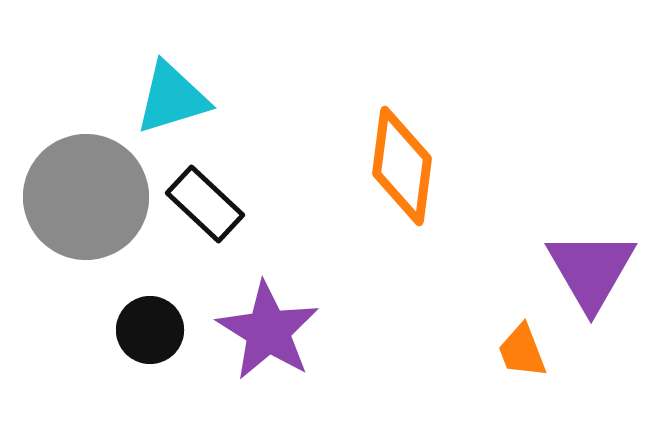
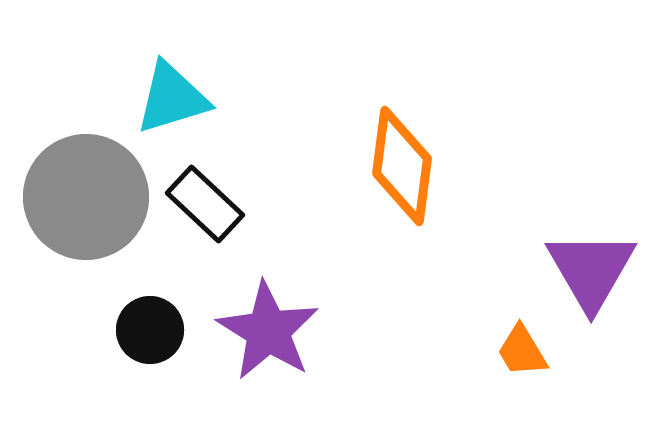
orange trapezoid: rotated 10 degrees counterclockwise
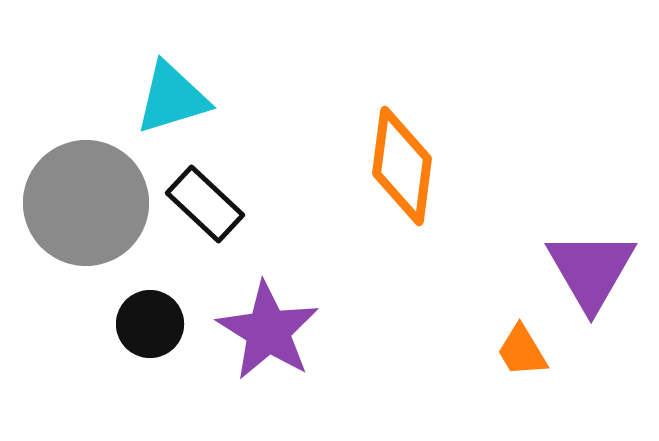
gray circle: moved 6 px down
black circle: moved 6 px up
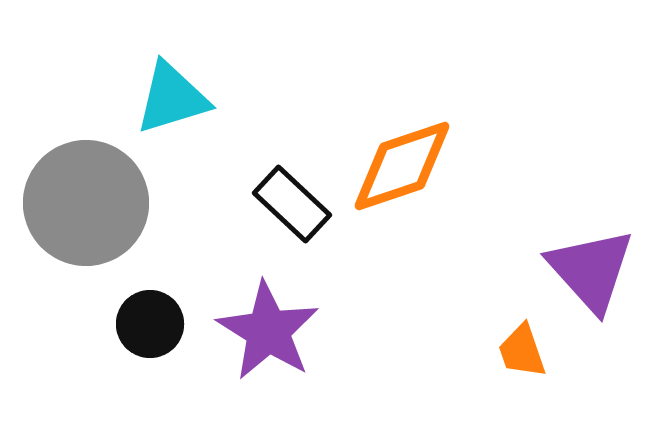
orange diamond: rotated 64 degrees clockwise
black rectangle: moved 87 px right
purple triangle: rotated 12 degrees counterclockwise
orange trapezoid: rotated 12 degrees clockwise
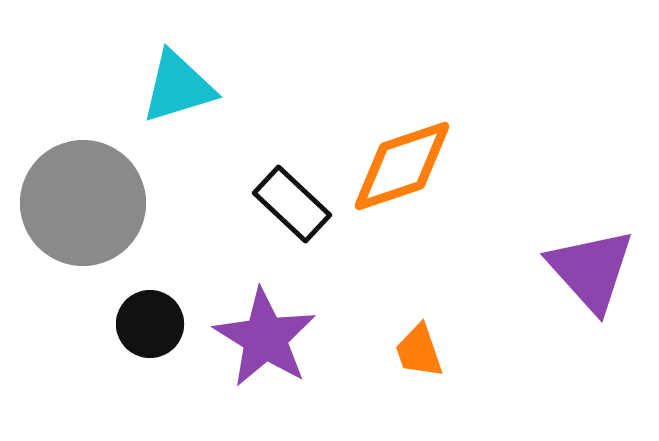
cyan triangle: moved 6 px right, 11 px up
gray circle: moved 3 px left
purple star: moved 3 px left, 7 px down
orange trapezoid: moved 103 px left
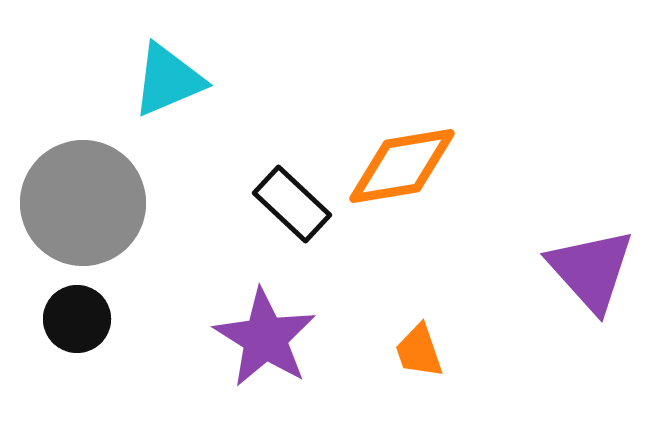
cyan triangle: moved 10 px left, 7 px up; rotated 6 degrees counterclockwise
orange diamond: rotated 9 degrees clockwise
black circle: moved 73 px left, 5 px up
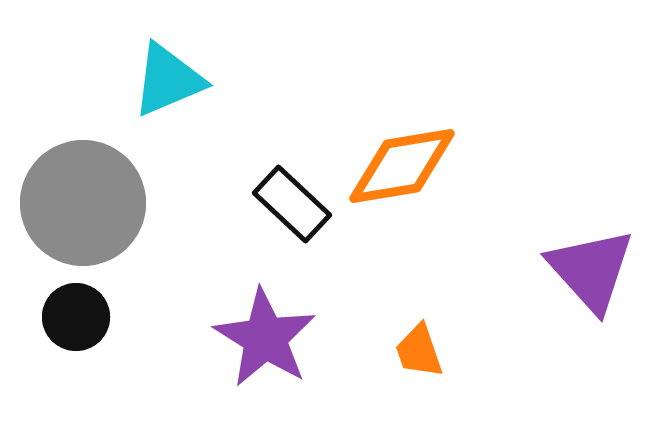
black circle: moved 1 px left, 2 px up
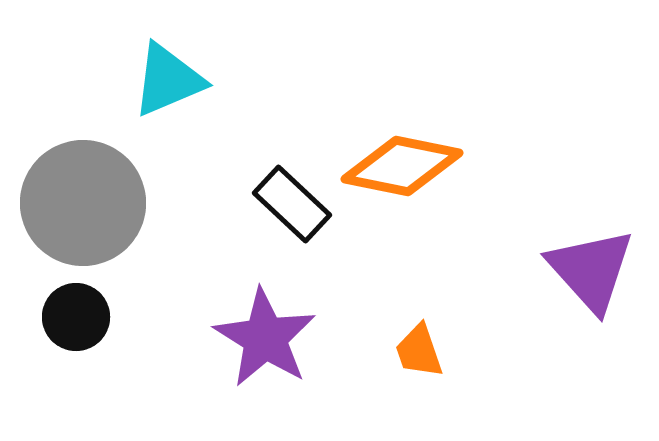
orange diamond: rotated 21 degrees clockwise
